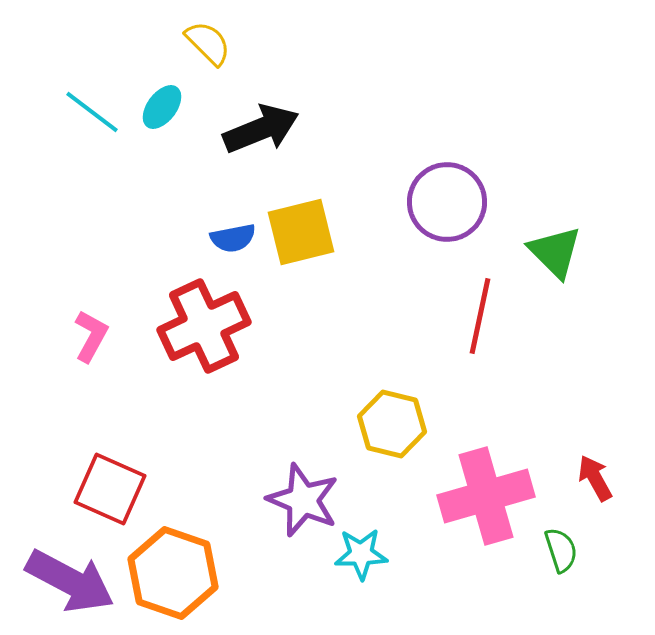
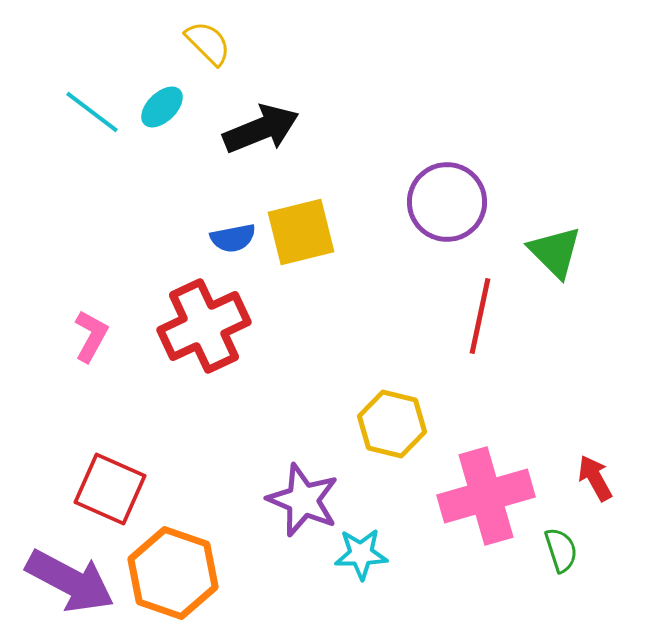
cyan ellipse: rotated 9 degrees clockwise
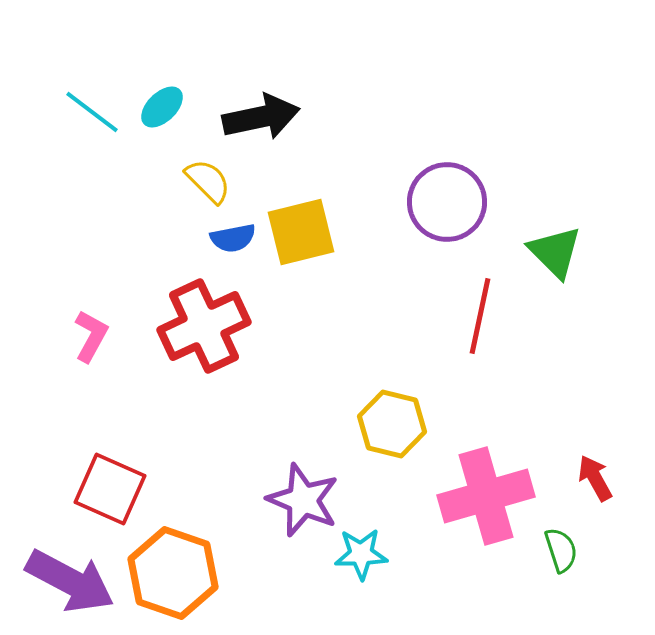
yellow semicircle: moved 138 px down
black arrow: moved 12 px up; rotated 10 degrees clockwise
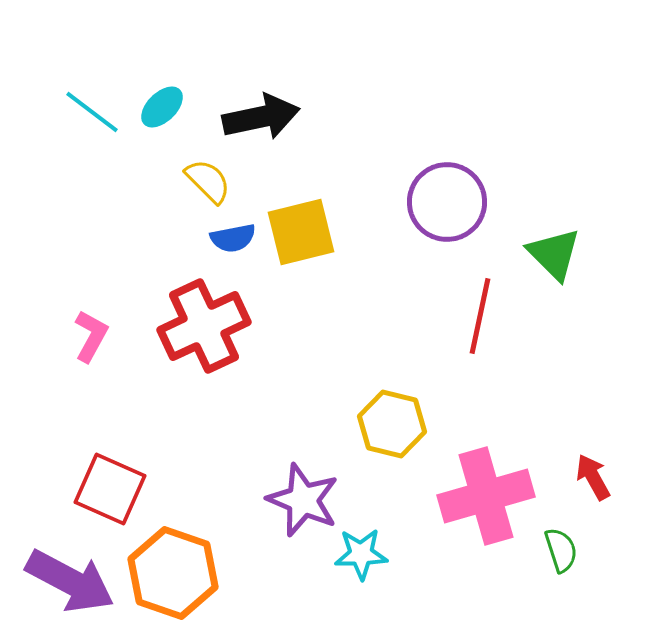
green triangle: moved 1 px left, 2 px down
red arrow: moved 2 px left, 1 px up
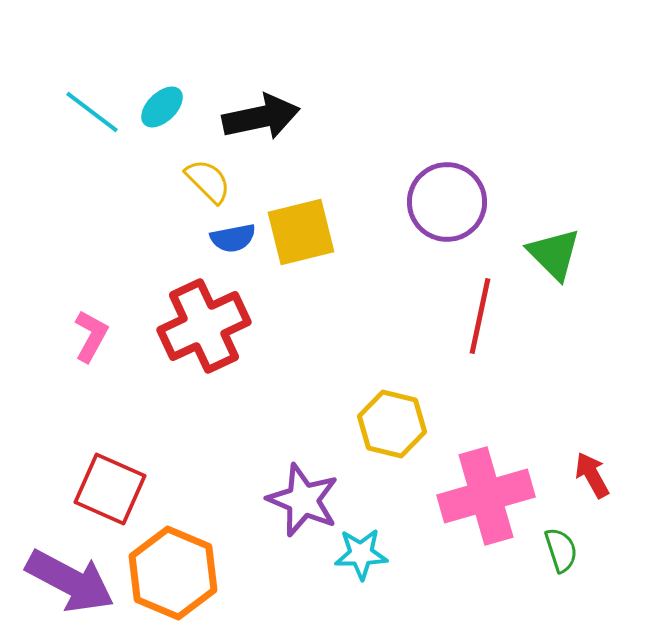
red arrow: moved 1 px left, 2 px up
orange hexagon: rotated 4 degrees clockwise
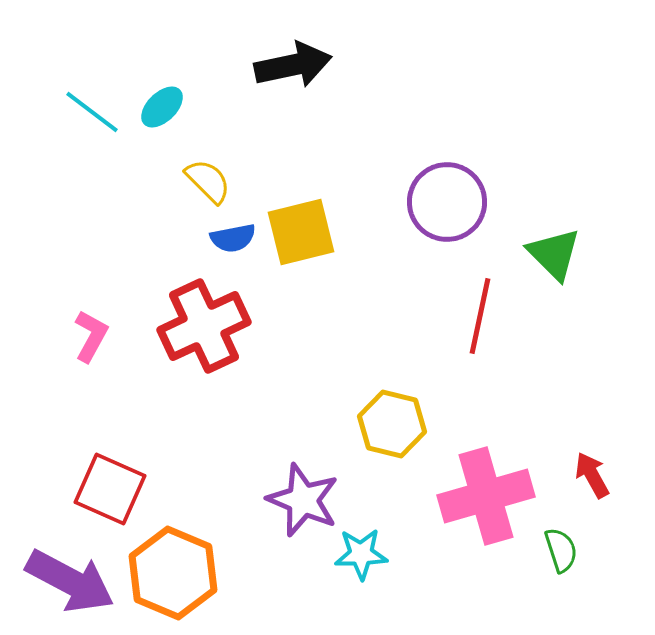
black arrow: moved 32 px right, 52 px up
